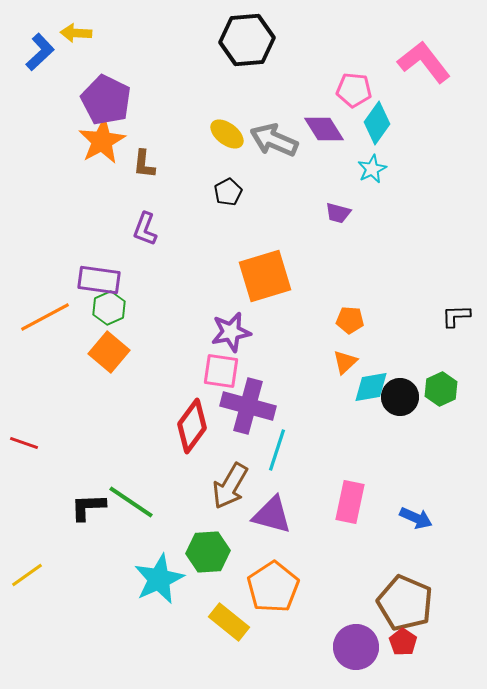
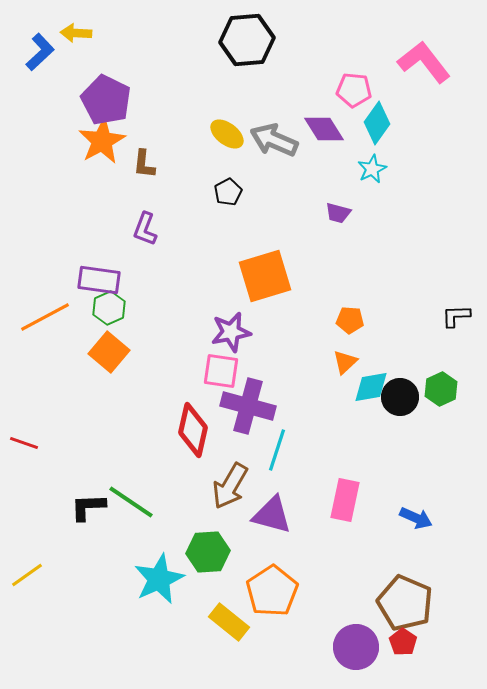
red diamond at (192, 426): moved 1 px right, 4 px down; rotated 24 degrees counterclockwise
pink rectangle at (350, 502): moved 5 px left, 2 px up
orange pentagon at (273, 587): moved 1 px left, 4 px down
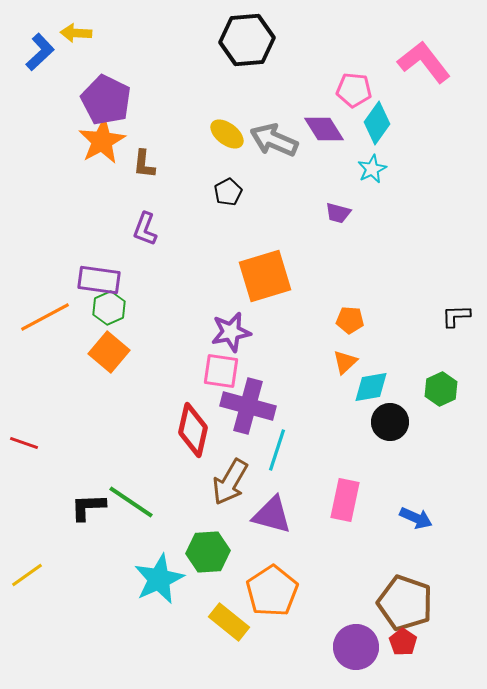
black circle at (400, 397): moved 10 px left, 25 px down
brown arrow at (230, 486): moved 4 px up
brown pentagon at (405, 603): rotated 4 degrees counterclockwise
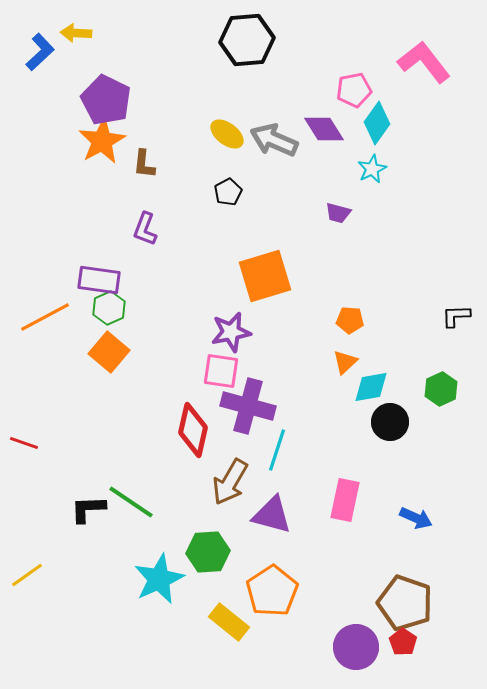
pink pentagon at (354, 90): rotated 16 degrees counterclockwise
black L-shape at (88, 507): moved 2 px down
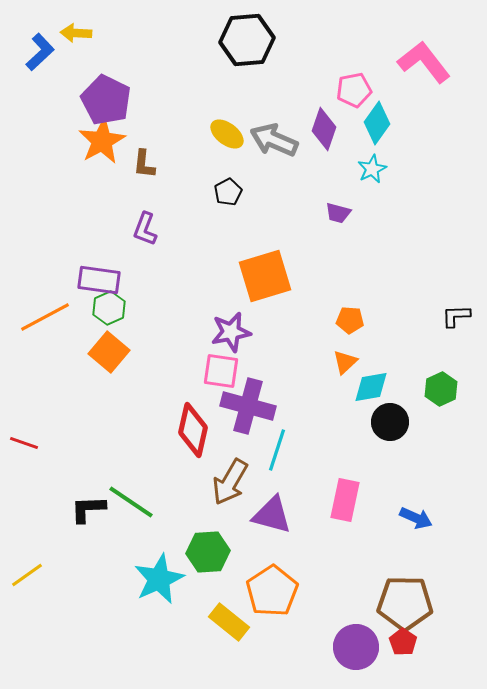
purple diamond at (324, 129): rotated 51 degrees clockwise
brown pentagon at (405, 603): rotated 18 degrees counterclockwise
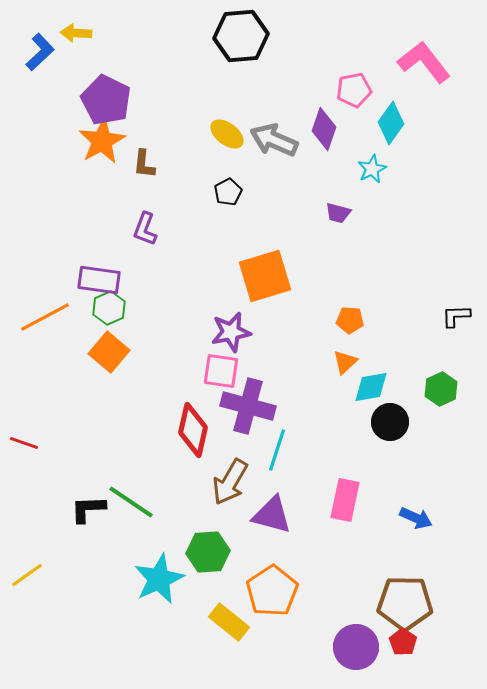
black hexagon at (247, 40): moved 6 px left, 4 px up
cyan diamond at (377, 123): moved 14 px right
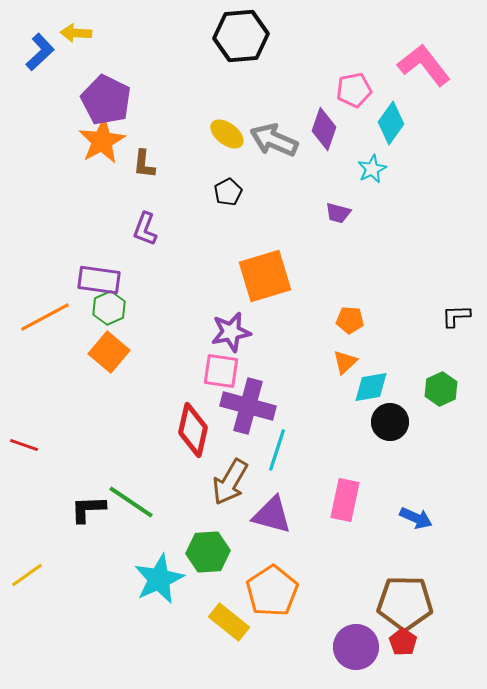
pink L-shape at (424, 62): moved 3 px down
red line at (24, 443): moved 2 px down
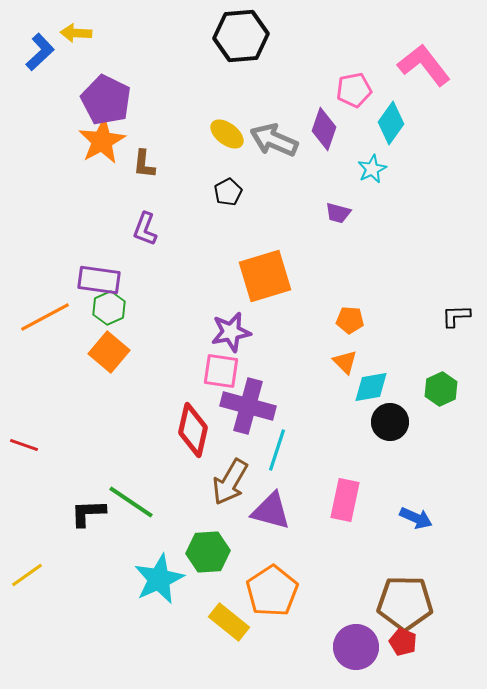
orange triangle at (345, 362): rotated 32 degrees counterclockwise
black L-shape at (88, 509): moved 4 px down
purple triangle at (272, 515): moved 1 px left, 4 px up
red pentagon at (403, 642): rotated 12 degrees counterclockwise
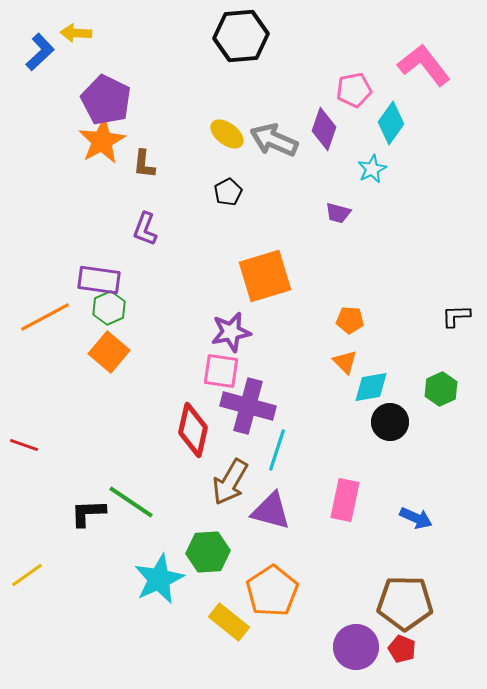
red pentagon at (403, 642): moved 1 px left, 7 px down
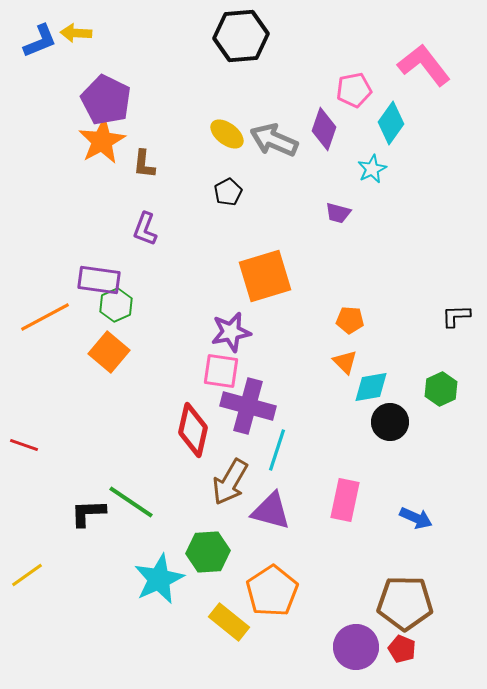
blue L-shape at (40, 52): moved 11 px up; rotated 21 degrees clockwise
green hexagon at (109, 308): moved 7 px right, 3 px up
